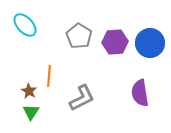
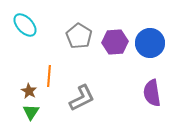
purple semicircle: moved 12 px right
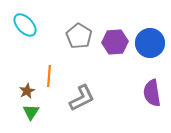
brown star: moved 2 px left; rotated 14 degrees clockwise
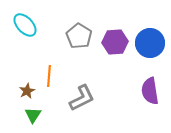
purple semicircle: moved 2 px left, 2 px up
green triangle: moved 2 px right, 3 px down
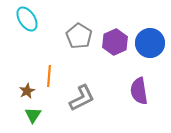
cyan ellipse: moved 2 px right, 6 px up; rotated 10 degrees clockwise
purple hexagon: rotated 20 degrees counterclockwise
purple semicircle: moved 11 px left
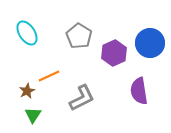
cyan ellipse: moved 14 px down
purple hexagon: moved 1 px left, 11 px down
orange line: rotated 60 degrees clockwise
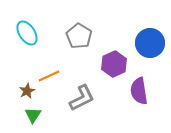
purple hexagon: moved 11 px down
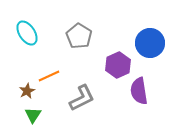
purple hexagon: moved 4 px right, 1 px down
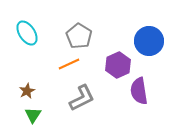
blue circle: moved 1 px left, 2 px up
orange line: moved 20 px right, 12 px up
